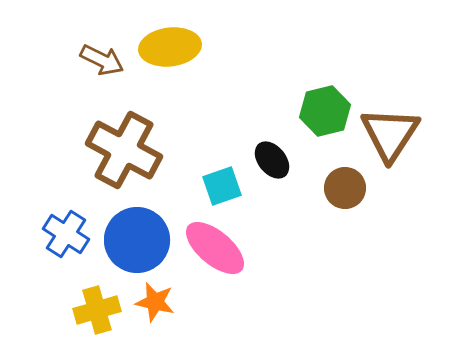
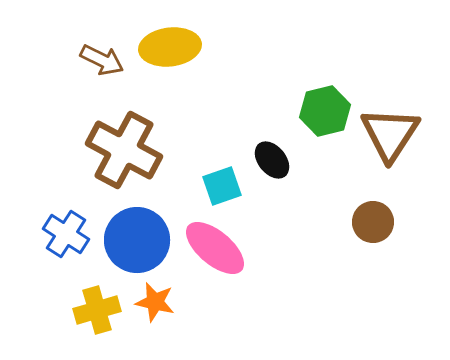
brown circle: moved 28 px right, 34 px down
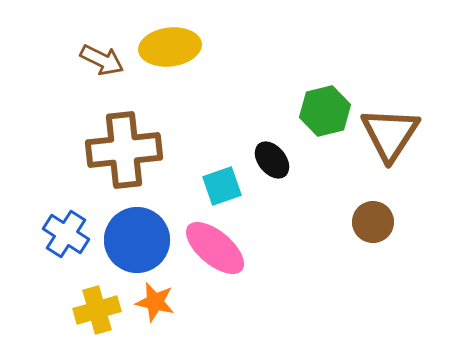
brown cross: rotated 34 degrees counterclockwise
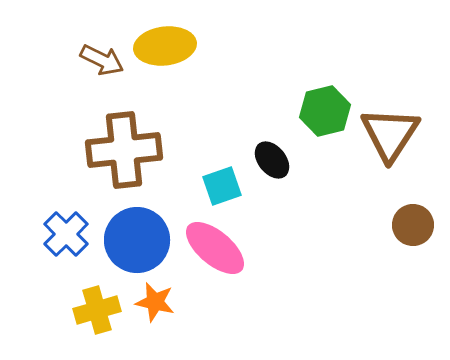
yellow ellipse: moved 5 px left, 1 px up
brown circle: moved 40 px right, 3 px down
blue cross: rotated 12 degrees clockwise
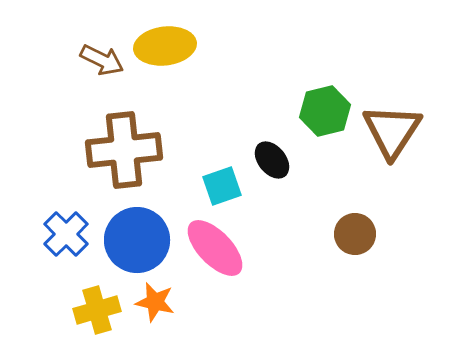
brown triangle: moved 2 px right, 3 px up
brown circle: moved 58 px left, 9 px down
pink ellipse: rotated 6 degrees clockwise
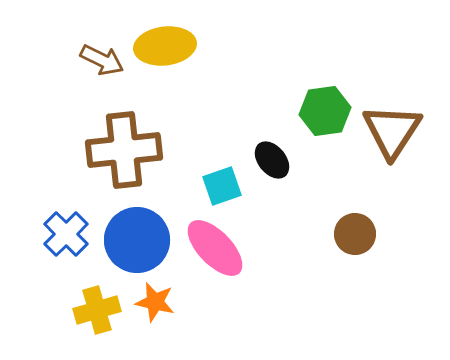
green hexagon: rotated 6 degrees clockwise
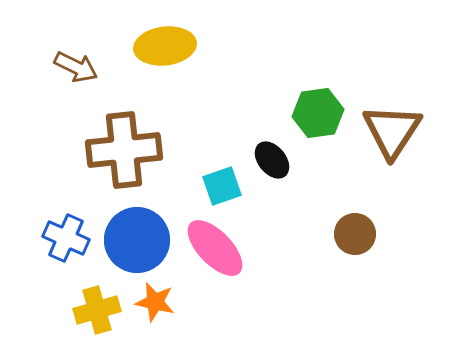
brown arrow: moved 26 px left, 7 px down
green hexagon: moved 7 px left, 2 px down
blue cross: moved 4 px down; rotated 21 degrees counterclockwise
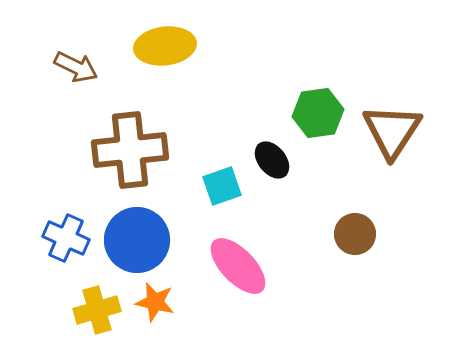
brown cross: moved 6 px right
pink ellipse: moved 23 px right, 18 px down
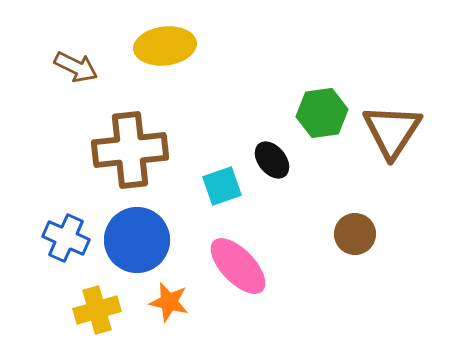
green hexagon: moved 4 px right
orange star: moved 14 px right
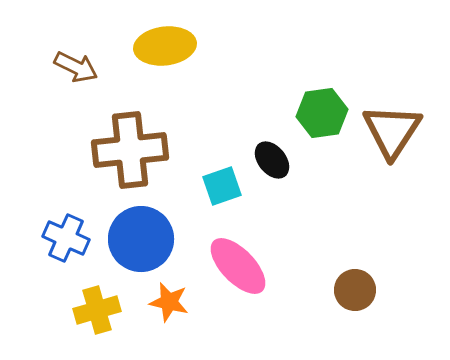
brown circle: moved 56 px down
blue circle: moved 4 px right, 1 px up
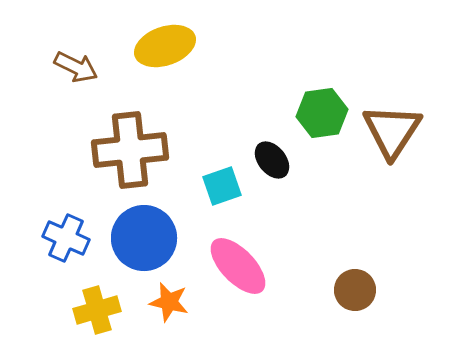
yellow ellipse: rotated 12 degrees counterclockwise
blue circle: moved 3 px right, 1 px up
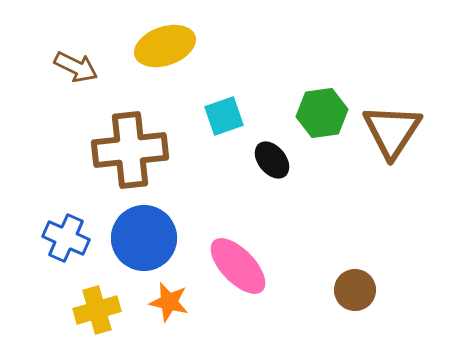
cyan square: moved 2 px right, 70 px up
